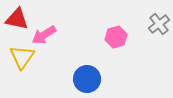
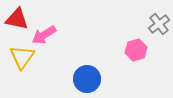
pink hexagon: moved 20 px right, 13 px down
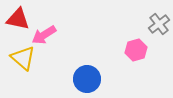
red triangle: moved 1 px right
yellow triangle: moved 1 px right, 1 px down; rotated 24 degrees counterclockwise
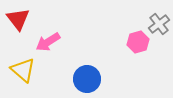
red triangle: rotated 40 degrees clockwise
pink arrow: moved 4 px right, 7 px down
pink hexagon: moved 2 px right, 8 px up
yellow triangle: moved 12 px down
